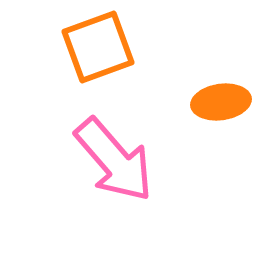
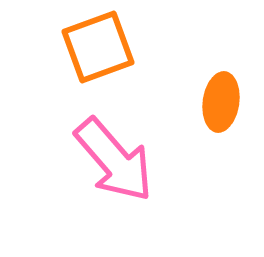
orange ellipse: rotated 74 degrees counterclockwise
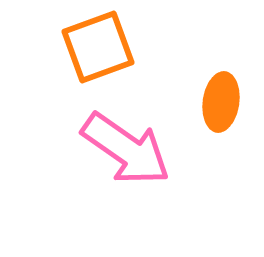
pink arrow: moved 12 px right, 11 px up; rotated 14 degrees counterclockwise
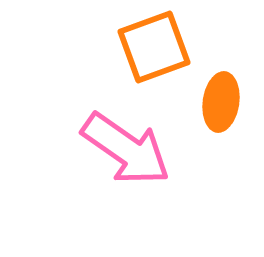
orange square: moved 56 px right
